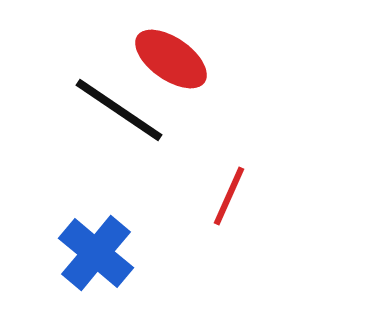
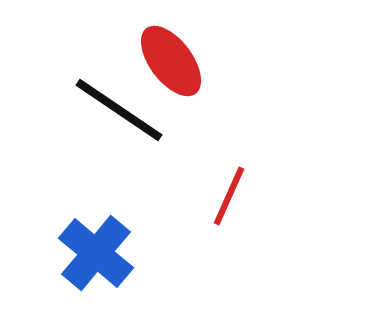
red ellipse: moved 2 px down; rotated 18 degrees clockwise
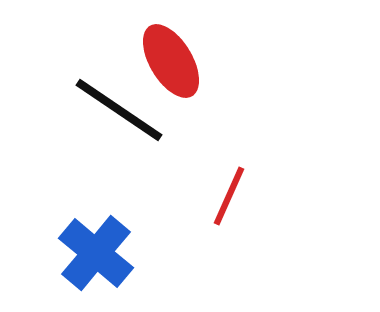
red ellipse: rotated 6 degrees clockwise
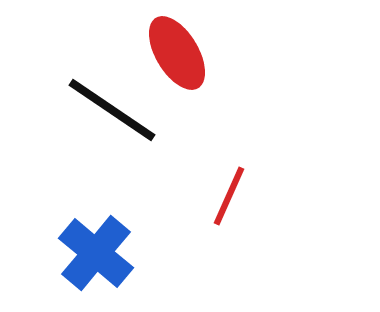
red ellipse: moved 6 px right, 8 px up
black line: moved 7 px left
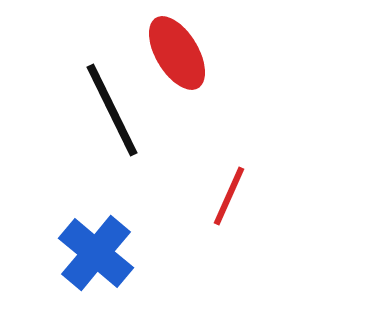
black line: rotated 30 degrees clockwise
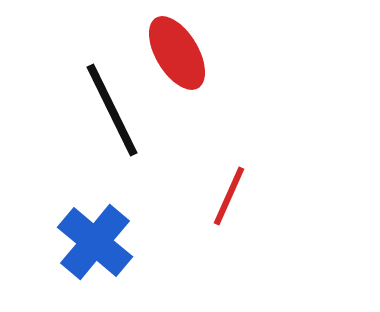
blue cross: moved 1 px left, 11 px up
